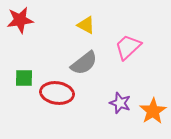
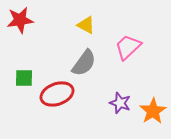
gray semicircle: rotated 16 degrees counterclockwise
red ellipse: moved 1 px down; rotated 28 degrees counterclockwise
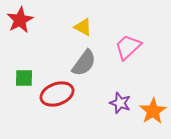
red star: rotated 20 degrees counterclockwise
yellow triangle: moved 3 px left, 2 px down
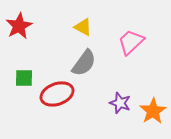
red star: moved 1 px left, 6 px down
pink trapezoid: moved 3 px right, 5 px up
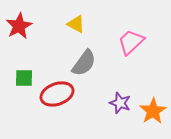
yellow triangle: moved 7 px left, 3 px up
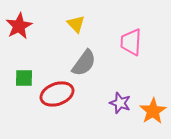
yellow triangle: rotated 18 degrees clockwise
pink trapezoid: rotated 44 degrees counterclockwise
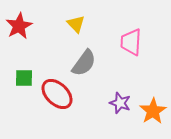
red ellipse: rotated 64 degrees clockwise
